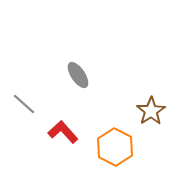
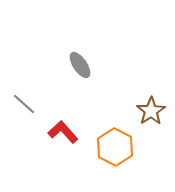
gray ellipse: moved 2 px right, 10 px up
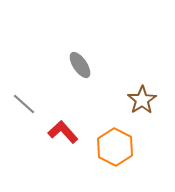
brown star: moved 9 px left, 11 px up
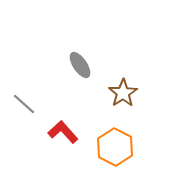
brown star: moved 19 px left, 7 px up
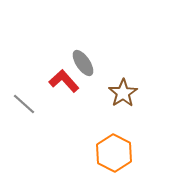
gray ellipse: moved 3 px right, 2 px up
red L-shape: moved 1 px right, 51 px up
orange hexagon: moved 1 px left, 6 px down
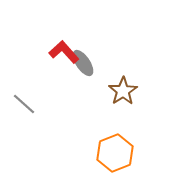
red L-shape: moved 29 px up
brown star: moved 2 px up
orange hexagon: moved 1 px right; rotated 12 degrees clockwise
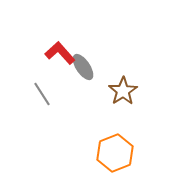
red L-shape: moved 4 px left, 1 px down
gray ellipse: moved 4 px down
gray line: moved 18 px right, 10 px up; rotated 15 degrees clockwise
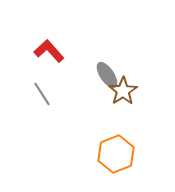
red L-shape: moved 11 px left, 2 px up
gray ellipse: moved 24 px right, 8 px down
orange hexagon: moved 1 px right, 1 px down
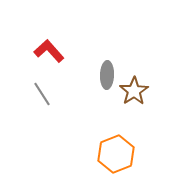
gray ellipse: rotated 36 degrees clockwise
brown star: moved 11 px right
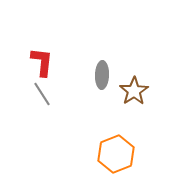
red L-shape: moved 7 px left, 11 px down; rotated 48 degrees clockwise
gray ellipse: moved 5 px left
